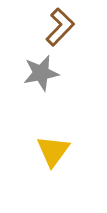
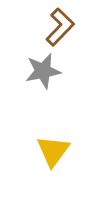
gray star: moved 2 px right, 2 px up
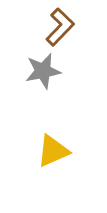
yellow triangle: rotated 30 degrees clockwise
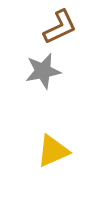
brown L-shape: rotated 21 degrees clockwise
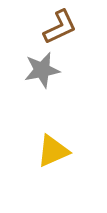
gray star: moved 1 px left, 1 px up
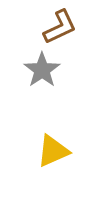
gray star: rotated 24 degrees counterclockwise
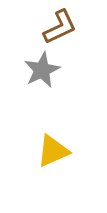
gray star: rotated 9 degrees clockwise
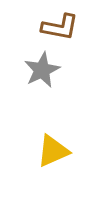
brown L-shape: rotated 36 degrees clockwise
